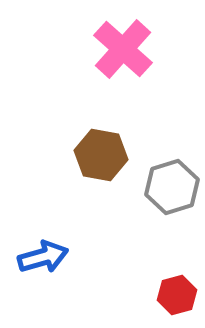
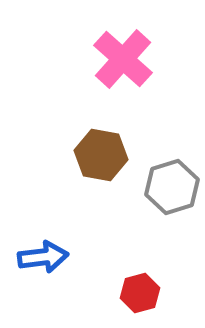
pink cross: moved 10 px down
blue arrow: rotated 9 degrees clockwise
red hexagon: moved 37 px left, 2 px up
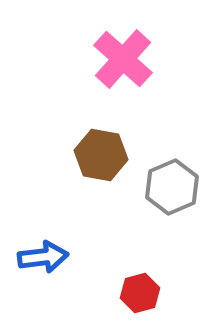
gray hexagon: rotated 6 degrees counterclockwise
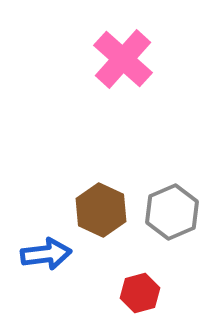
brown hexagon: moved 55 px down; rotated 15 degrees clockwise
gray hexagon: moved 25 px down
blue arrow: moved 3 px right, 3 px up
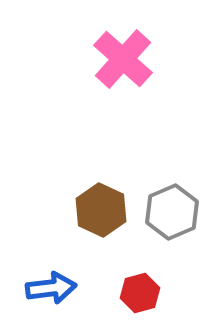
blue arrow: moved 5 px right, 34 px down
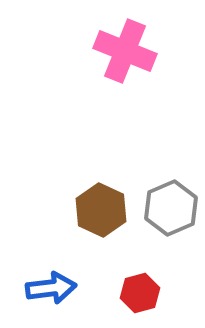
pink cross: moved 2 px right, 8 px up; rotated 20 degrees counterclockwise
gray hexagon: moved 1 px left, 4 px up
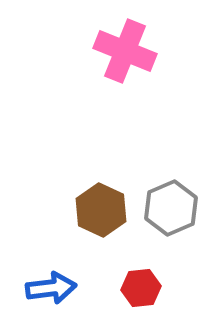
red hexagon: moved 1 px right, 5 px up; rotated 9 degrees clockwise
